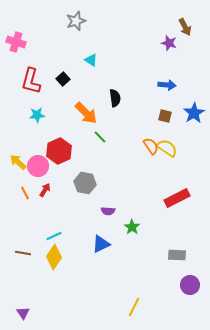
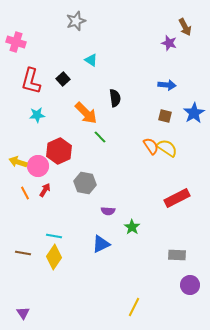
yellow arrow: rotated 24 degrees counterclockwise
cyan line: rotated 35 degrees clockwise
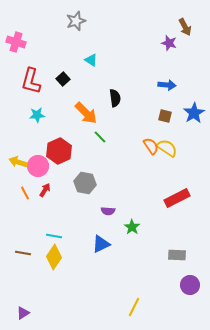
purple triangle: rotated 32 degrees clockwise
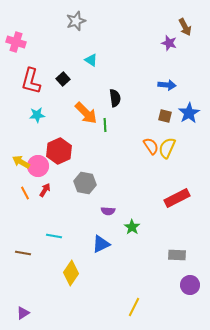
blue star: moved 5 px left
green line: moved 5 px right, 12 px up; rotated 40 degrees clockwise
yellow semicircle: rotated 100 degrees counterclockwise
yellow arrow: moved 3 px right; rotated 12 degrees clockwise
yellow diamond: moved 17 px right, 16 px down
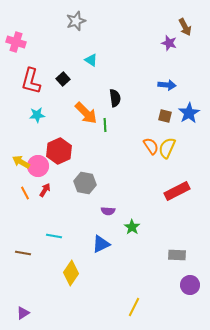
red rectangle: moved 7 px up
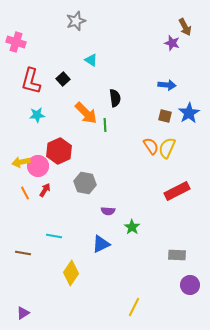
purple star: moved 3 px right
yellow arrow: rotated 42 degrees counterclockwise
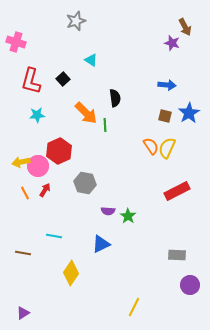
green star: moved 4 px left, 11 px up
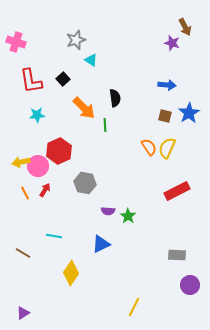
gray star: moved 19 px down
red L-shape: rotated 24 degrees counterclockwise
orange arrow: moved 2 px left, 5 px up
orange semicircle: moved 2 px left, 1 px down
brown line: rotated 21 degrees clockwise
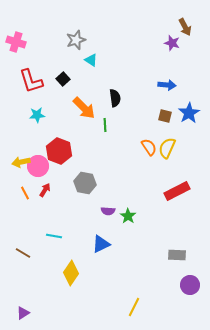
red L-shape: rotated 8 degrees counterclockwise
red hexagon: rotated 15 degrees counterclockwise
